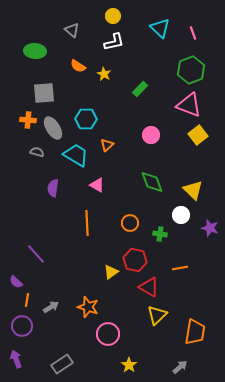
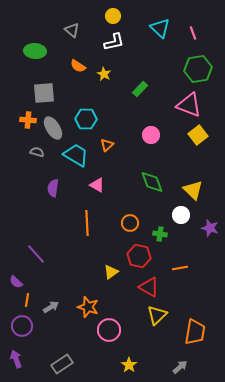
green hexagon at (191, 70): moved 7 px right, 1 px up; rotated 12 degrees clockwise
red hexagon at (135, 260): moved 4 px right, 4 px up
pink circle at (108, 334): moved 1 px right, 4 px up
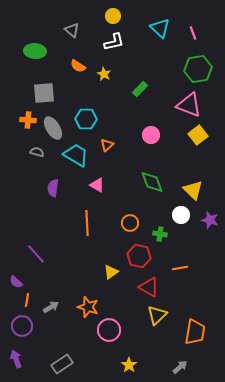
purple star at (210, 228): moved 8 px up
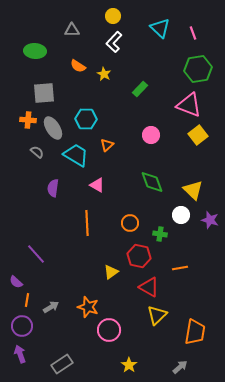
gray triangle at (72, 30): rotated 42 degrees counterclockwise
white L-shape at (114, 42): rotated 145 degrees clockwise
gray semicircle at (37, 152): rotated 24 degrees clockwise
purple arrow at (16, 359): moved 4 px right, 5 px up
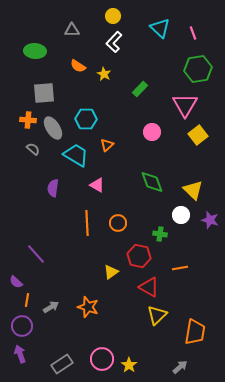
pink triangle at (189, 105): moved 4 px left; rotated 40 degrees clockwise
pink circle at (151, 135): moved 1 px right, 3 px up
gray semicircle at (37, 152): moved 4 px left, 3 px up
orange circle at (130, 223): moved 12 px left
pink circle at (109, 330): moved 7 px left, 29 px down
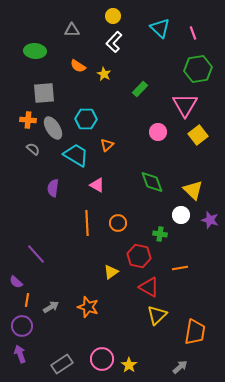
pink circle at (152, 132): moved 6 px right
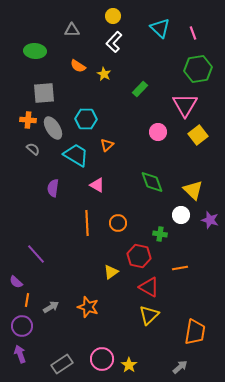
yellow triangle at (157, 315): moved 8 px left
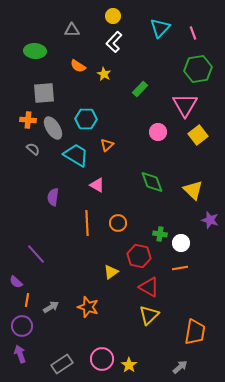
cyan triangle at (160, 28): rotated 30 degrees clockwise
purple semicircle at (53, 188): moved 9 px down
white circle at (181, 215): moved 28 px down
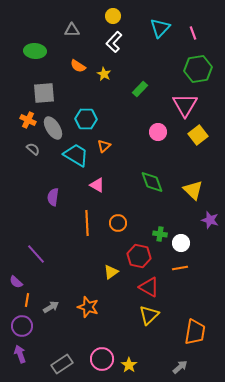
orange cross at (28, 120): rotated 21 degrees clockwise
orange triangle at (107, 145): moved 3 px left, 1 px down
